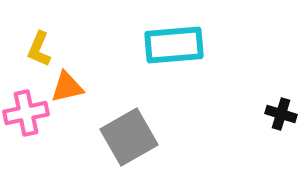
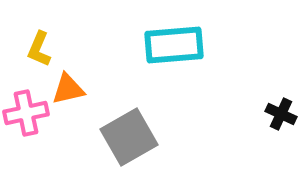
orange triangle: moved 1 px right, 2 px down
black cross: rotated 8 degrees clockwise
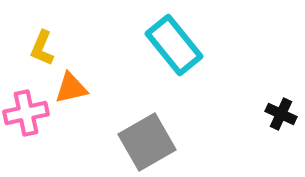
cyan rectangle: rotated 56 degrees clockwise
yellow L-shape: moved 3 px right, 1 px up
orange triangle: moved 3 px right, 1 px up
gray square: moved 18 px right, 5 px down
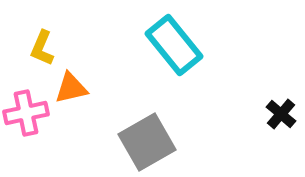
black cross: rotated 16 degrees clockwise
